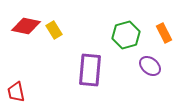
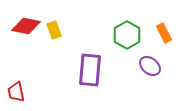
yellow rectangle: rotated 12 degrees clockwise
green hexagon: moved 1 px right; rotated 16 degrees counterclockwise
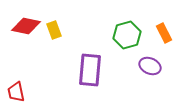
green hexagon: rotated 16 degrees clockwise
purple ellipse: rotated 15 degrees counterclockwise
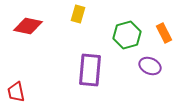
red diamond: moved 2 px right
yellow rectangle: moved 24 px right, 16 px up; rotated 36 degrees clockwise
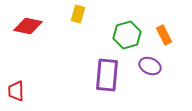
orange rectangle: moved 2 px down
purple rectangle: moved 17 px right, 5 px down
red trapezoid: moved 1 px up; rotated 10 degrees clockwise
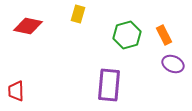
purple ellipse: moved 23 px right, 2 px up
purple rectangle: moved 2 px right, 10 px down
